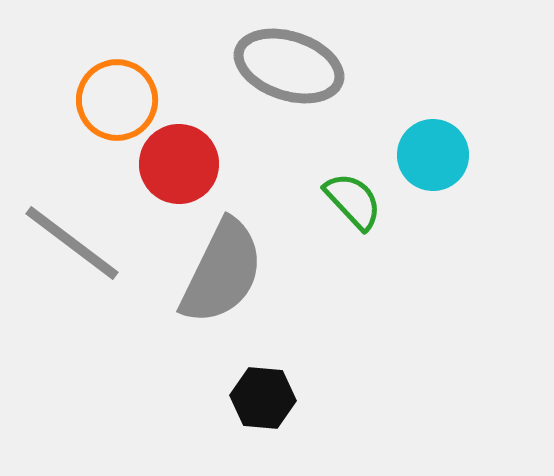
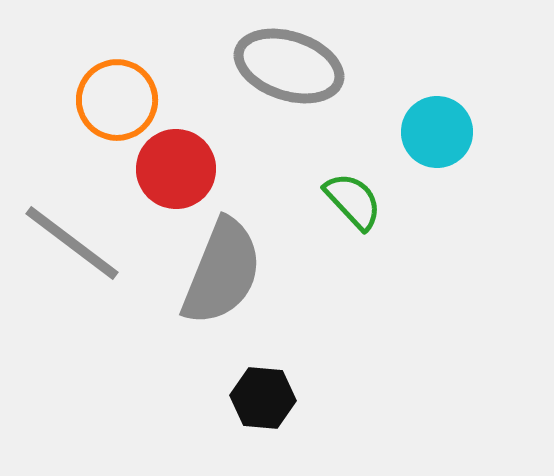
cyan circle: moved 4 px right, 23 px up
red circle: moved 3 px left, 5 px down
gray semicircle: rotated 4 degrees counterclockwise
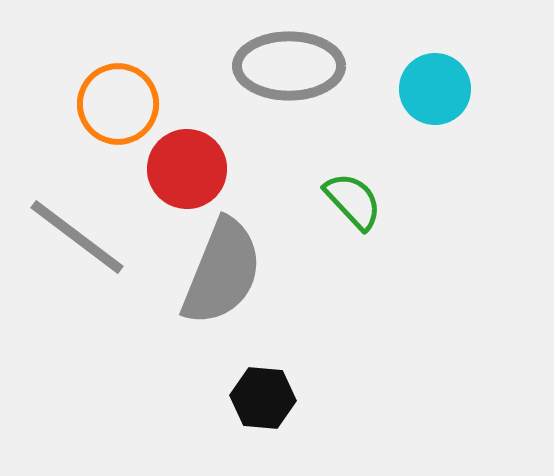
gray ellipse: rotated 18 degrees counterclockwise
orange circle: moved 1 px right, 4 px down
cyan circle: moved 2 px left, 43 px up
red circle: moved 11 px right
gray line: moved 5 px right, 6 px up
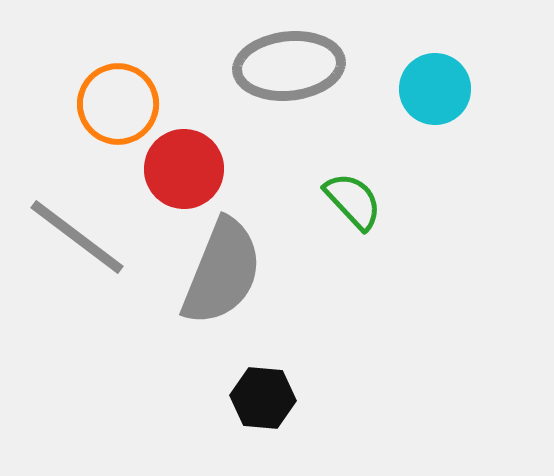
gray ellipse: rotated 6 degrees counterclockwise
red circle: moved 3 px left
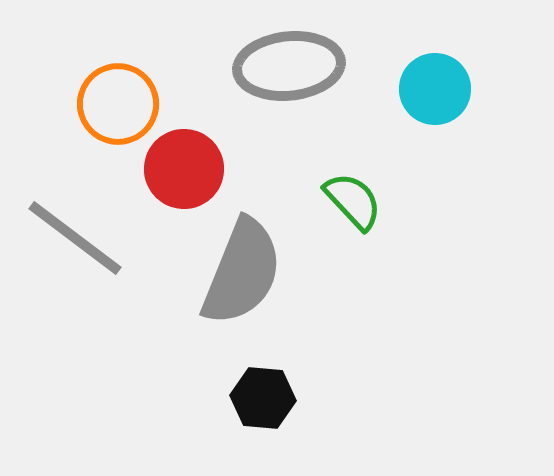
gray line: moved 2 px left, 1 px down
gray semicircle: moved 20 px right
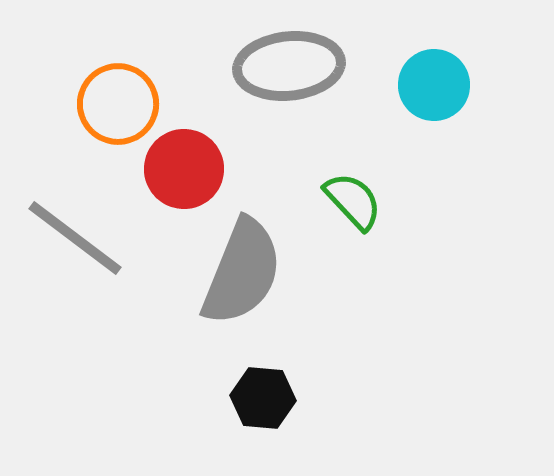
cyan circle: moved 1 px left, 4 px up
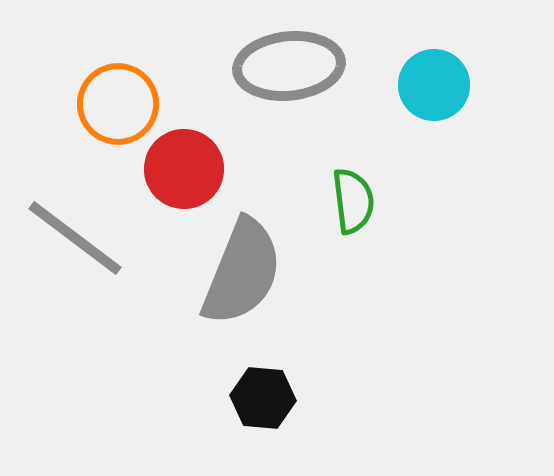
green semicircle: rotated 36 degrees clockwise
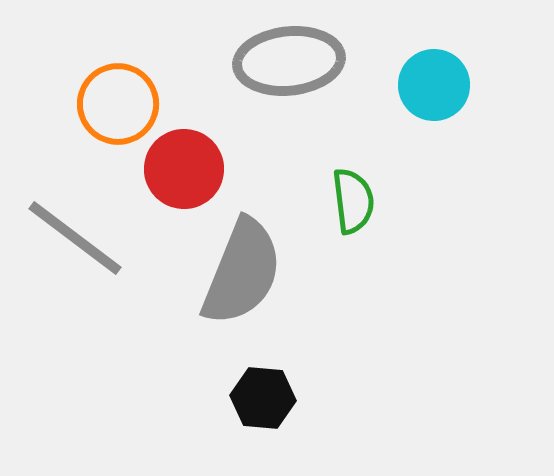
gray ellipse: moved 5 px up
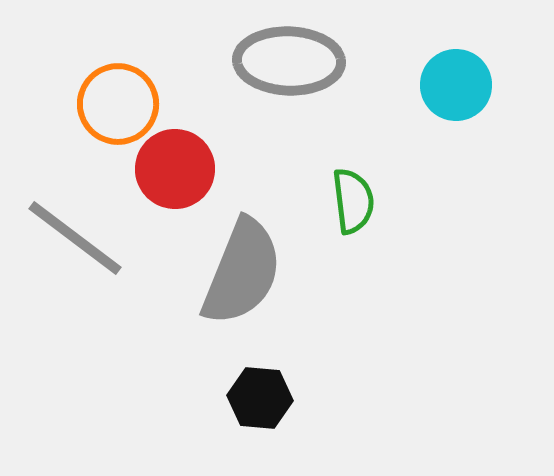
gray ellipse: rotated 8 degrees clockwise
cyan circle: moved 22 px right
red circle: moved 9 px left
black hexagon: moved 3 px left
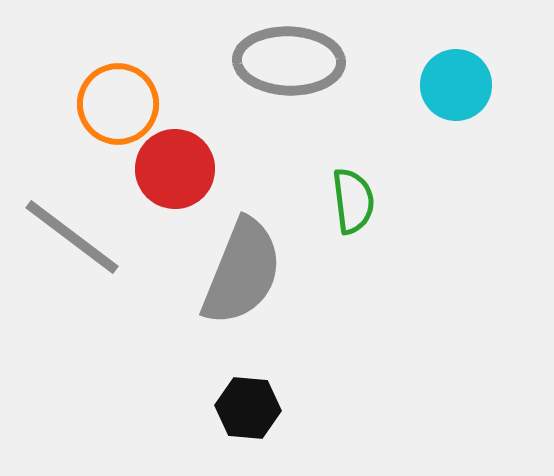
gray line: moved 3 px left, 1 px up
black hexagon: moved 12 px left, 10 px down
